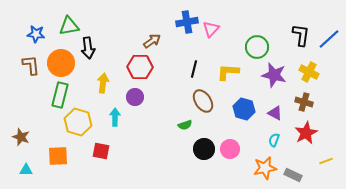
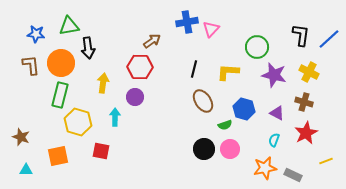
purple triangle: moved 2 px right
green semicircle: moved 40 px right
orange square: rotated 10 degrees counterclockwise
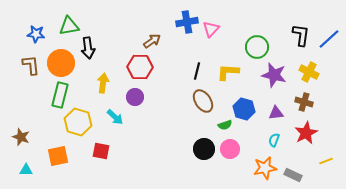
black line: moved 3 px right, 2 px down
purple triangle: moved 1 px left; rotated 35 degrees counterclockwise
cyan arrow: rotated 132 degrees clockwise
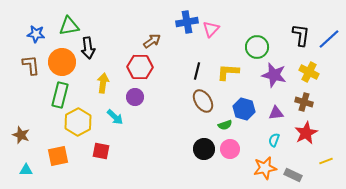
orange circle: moved 1 px right, 1 px up
yellow hexagon: rotated 16 degrees clockwise
brown star: moved 2 px up
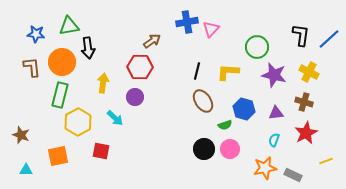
brown L-shape: moved 1 px right, 2 px down
cyan arrow: moved 1 px down
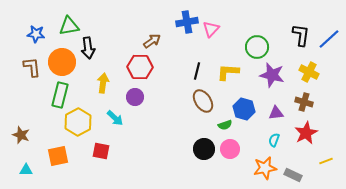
purple star: moved 2 px left
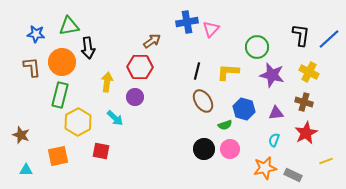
yellow arrow: moved 4 px right, 1 px up
